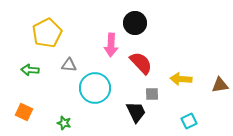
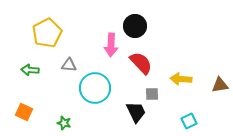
black circle: moved 3 px down
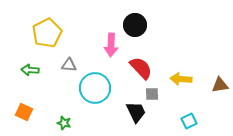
black circle: moved 1 px up
red semicircle: moved 5 px down
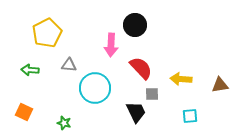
cyan square: moved 1 px right, 5 px up; rotated 21 degrees clockwise
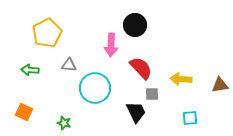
cyan square: moved 2 px down
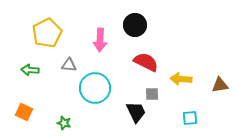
pink arrow: moved 11 px left, 5 px up
red semicircle: moved 5 px right, 6 px up; rotated 20 degrees counterclockwise
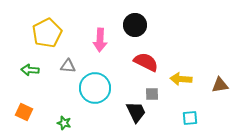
gray triangle: moved 1 px left, 1 px down
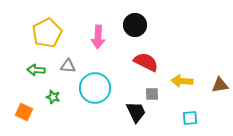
pink arrow: moved 2 px left, 3 px up
green arrow: moved 6 px right
yellow arrow: moved 1 px right, 2 px down
green star: moved 11 px left, 26 px up
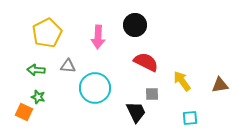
yellow arrow: rotated 50 degrees clockwise
green star: moved 15 px left
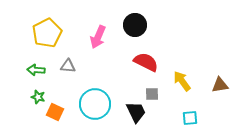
pink arrow: rotated 20 degrees clockwise
cyan circle: moved 16 px down
orange square: moved 31 px right
